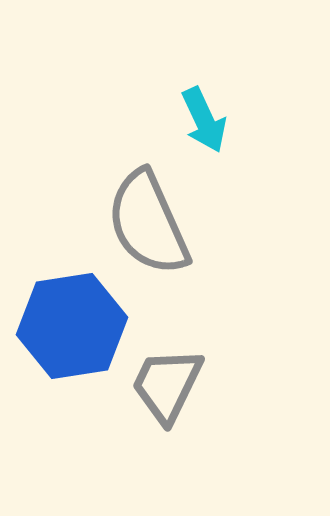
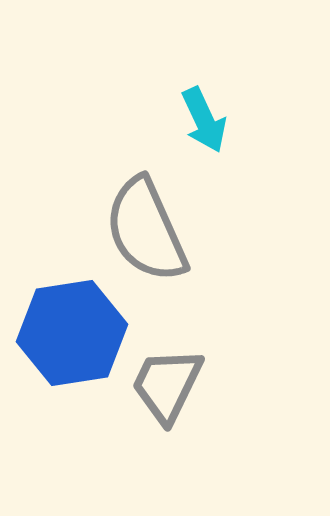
gray semicircle: moved 2 px left, 7 px down
blue hexagon: moved 7 px down
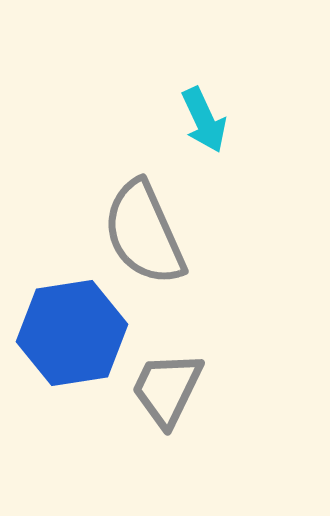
gray semicircle: moved 2 px left, 3 px down
gray trapezoid: moved 4 px down
